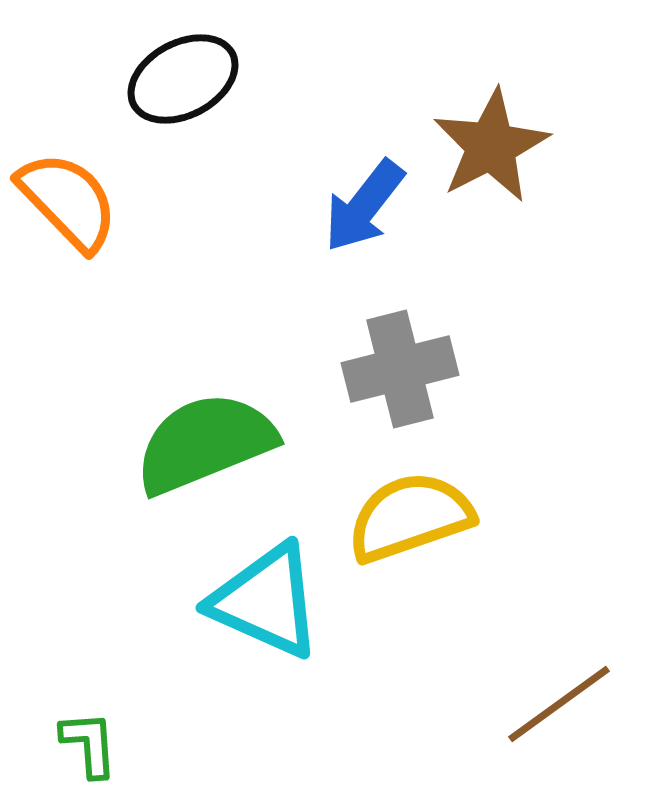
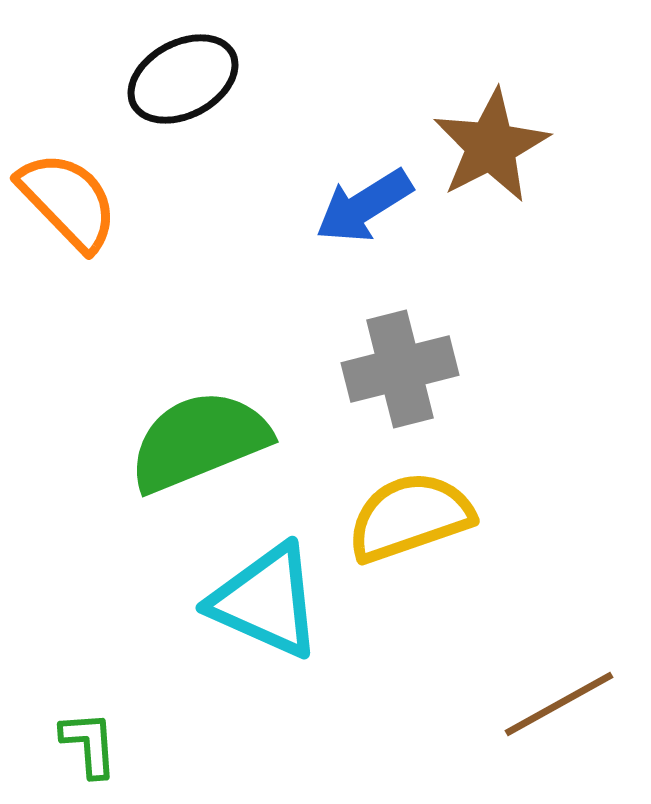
blue arrow: rotated 20 degrees clockwise
green semicircle: moved 6 px left, 2 px up
brown line: rotated 7 degrees clockwise
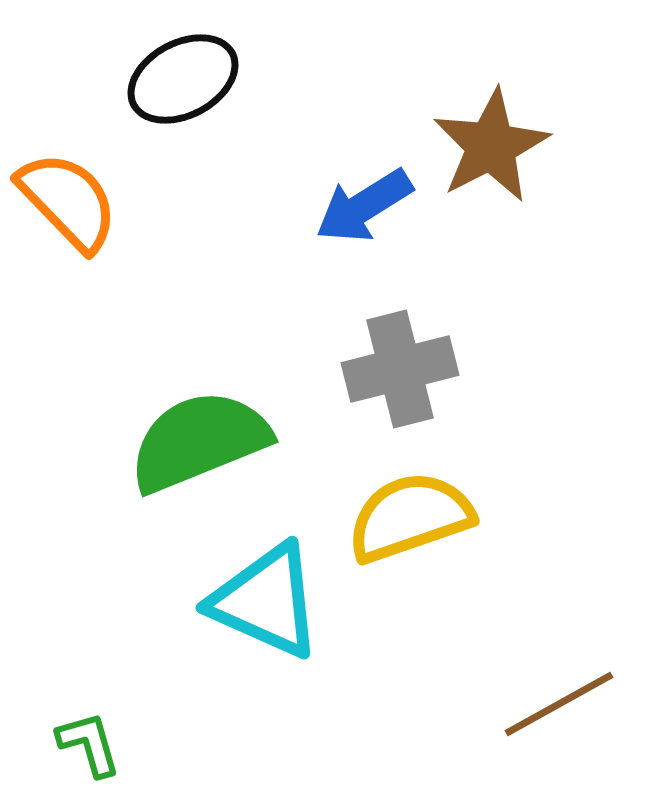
green L-shape: rotated 12 degrees counterclockwise
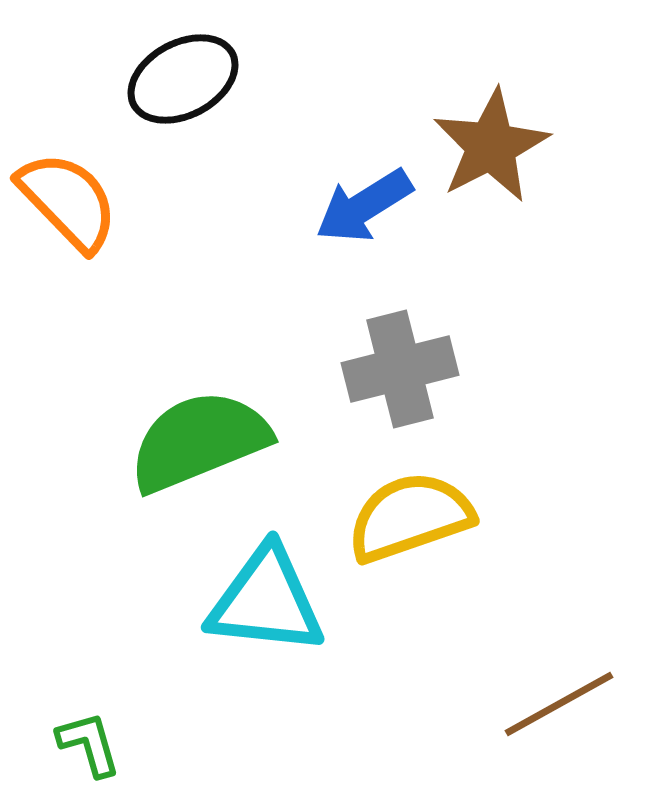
cyan triangle: rotated 18 degrees counterclockwise
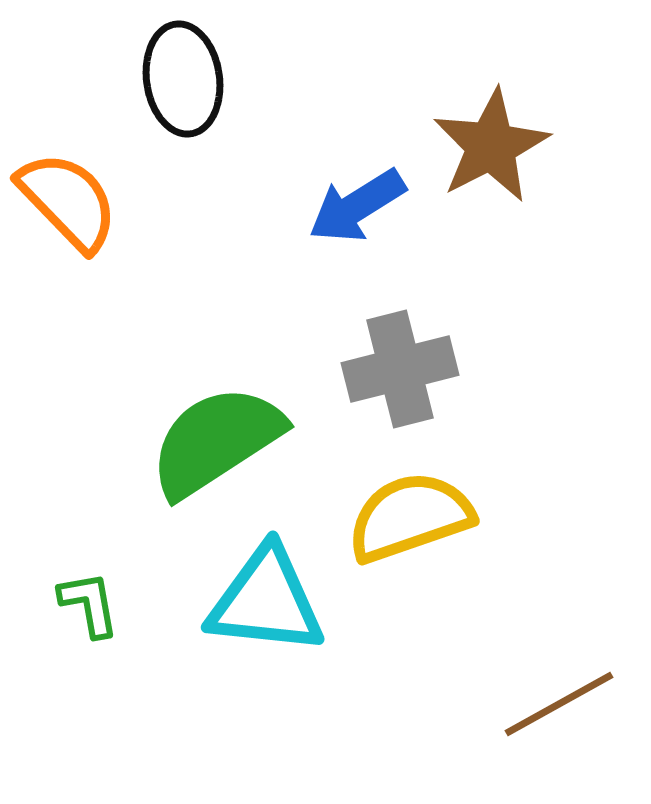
black ellipse: rotated 70 degrees counterclockwise
blue arrow: moved 7 px left
green semicircle: moved 17 px right; rotated 11 degrees counterclockwise
green L-shape: moved 140 px up; rotated 6 degrees clockwise
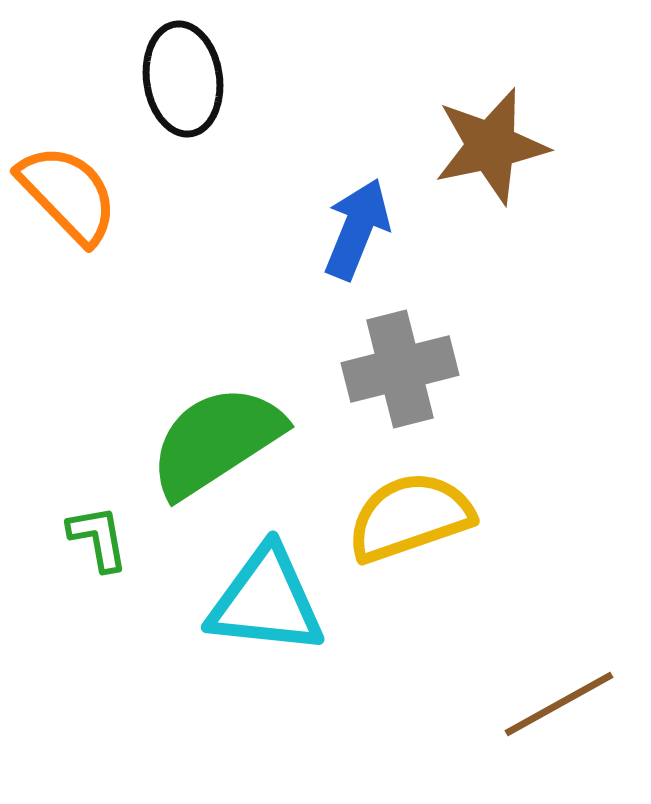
brown star: rotated 15 degrees clockwise
orange semicircle: moved 7 px up
blue arrow: moved 23 px down; rotated 144 degrees clockwise
green L-shape: moved 9 px right, 66 px up
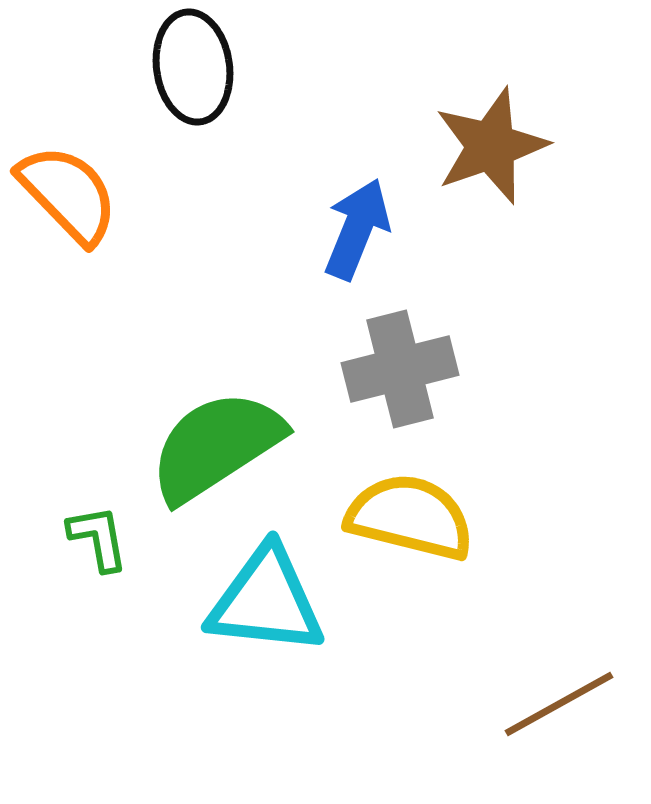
black ellipse: moved 10 px right, 12 px up
brown star: rotated 7 degrees counterclockwise
green semicircle: moved 5 px down
yellow semicircle: rotated 33 degrees clockwise
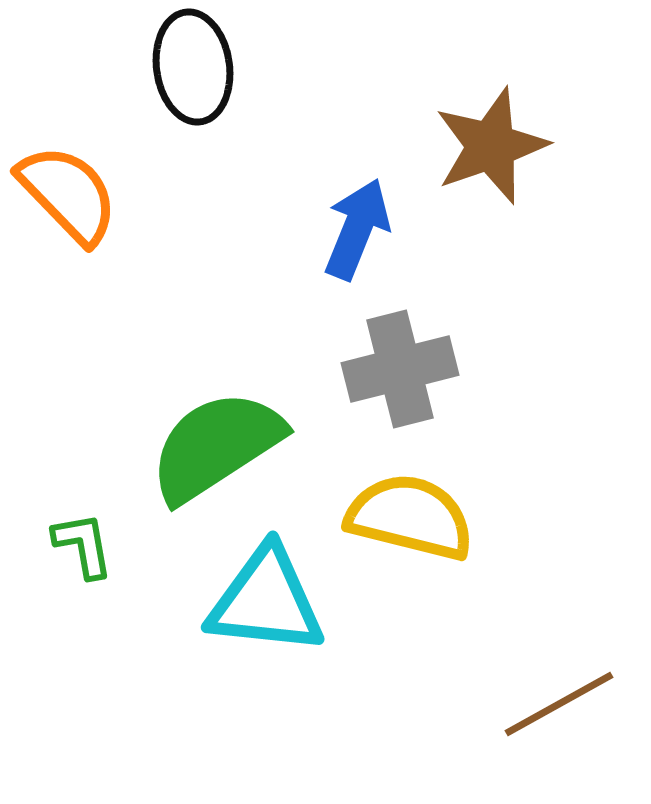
green L-shape: moved 15 px left, 7 px down
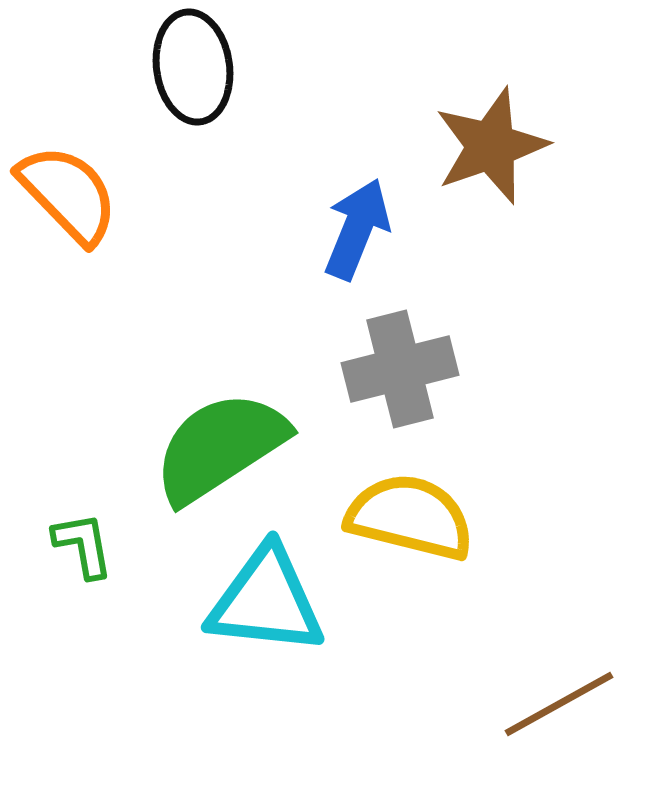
green semicircle: moved 4 px right, 1 px down
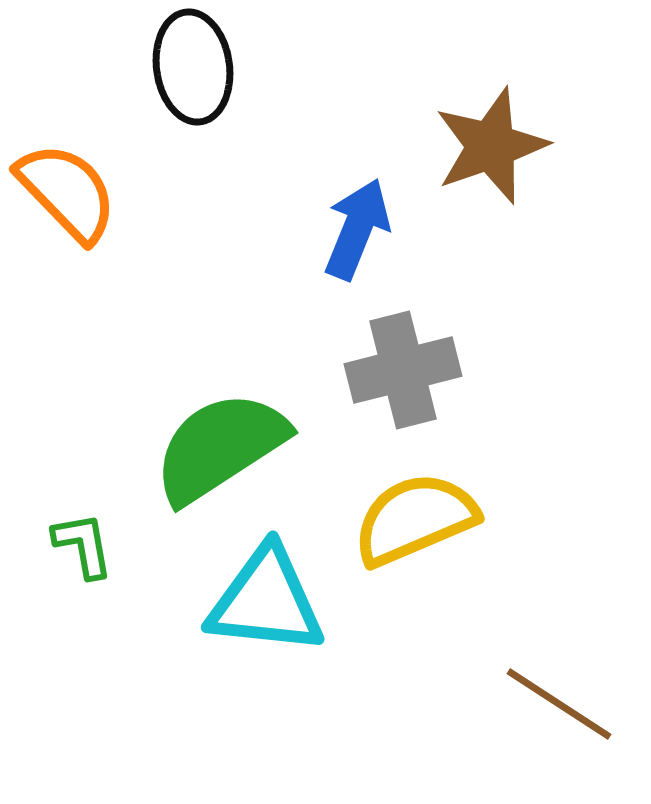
orange semicircle: moved 1 px left, 2 px up
gray cross: moved 3 px right, 1 px down
yellow semicircle: moved 5 px right, 2 px down; rotated 37 degrees counterclockwise
brown line: rotated 62 degrees clockwise
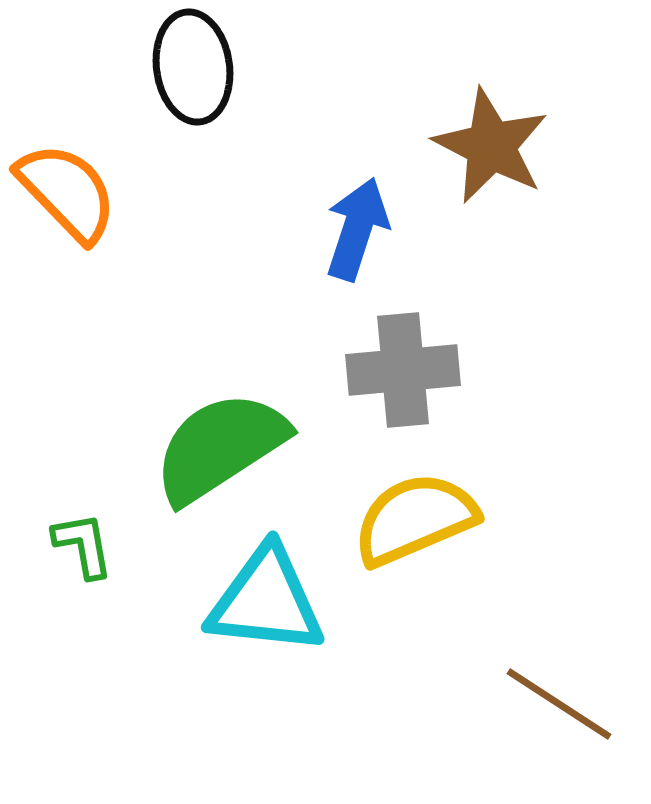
brown star: rotated 26 degrees counterclockwise
blue arrow: rotated 4 degrees counterclockwise
gray cross: rotated 9 degrees clockwise
